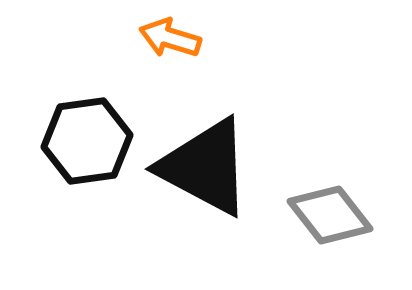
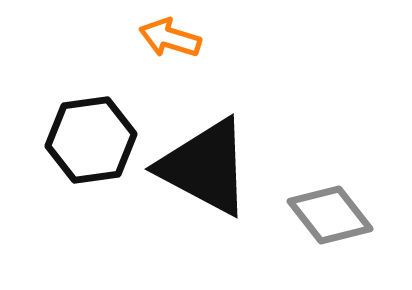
black hexagon: moved 4 px right, 1 px up
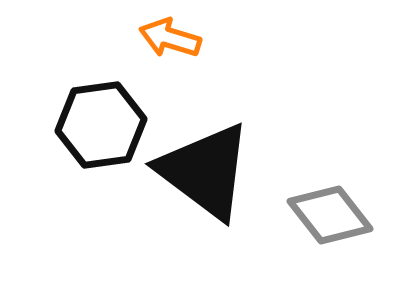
black hexagon: moved 10 px right, 15 px up
black triangle: moved 4 px down; rotated 9 degrees clockwise
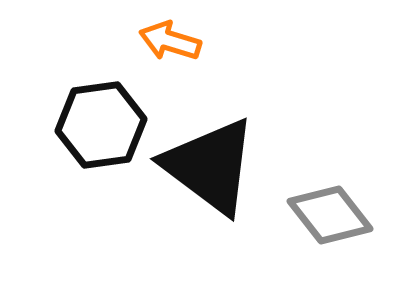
orange arrow: moved 3 px down
black triangle: moved 5 px right, 5 px up
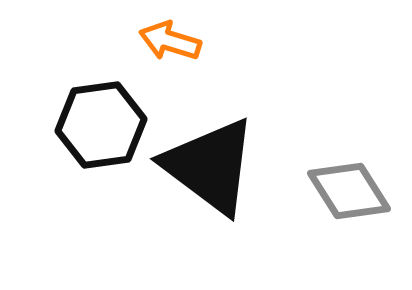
gray diamond: moved 19 px right, 24 px up; rotated 6 degrees clockwise
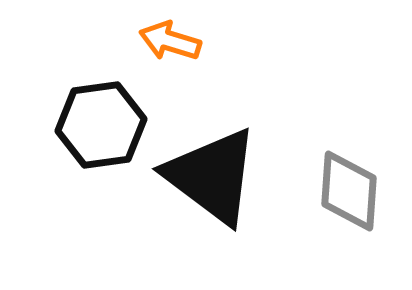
black triangle: moved 2 px right, 10 px down
gray diamond: rotated 36 degrees clockwise
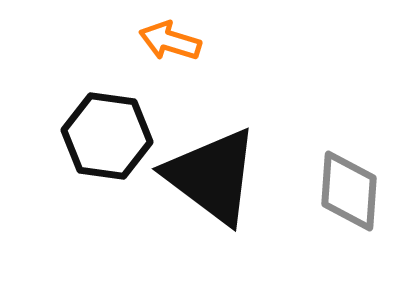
black hexagon: moved 6 px right, 11 px down; rotated 16 degrees clockwise
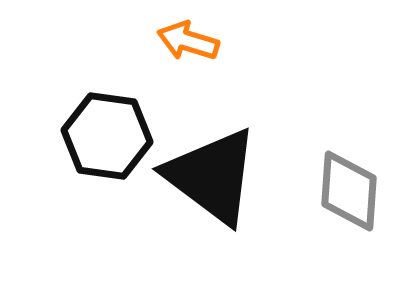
orange arrow: moved 18 px right
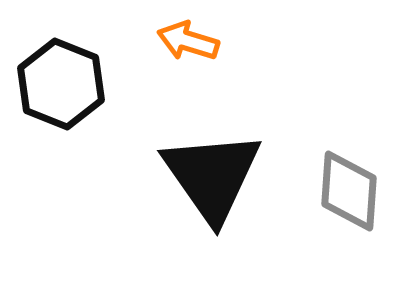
black hexagon: moved 46 px left, 52 px up; rotated 14 degrees clockwise
black triangle: rotated 18 degrees clockwise
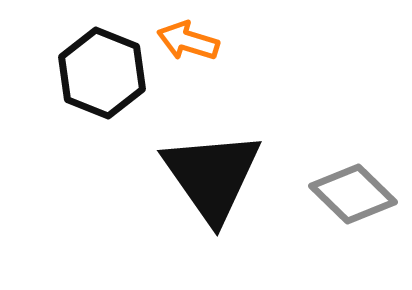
black hexagon: moved 41 px right, 11 px up
gray diamond: moved 4 px right, 3 px down; rotated 50 degrees counterclockwise
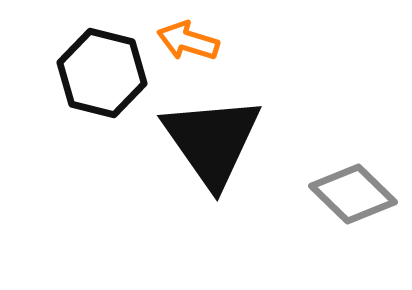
black hexagon: rotated 8 degrees counterclockwise
black triangle: moved 35 px up
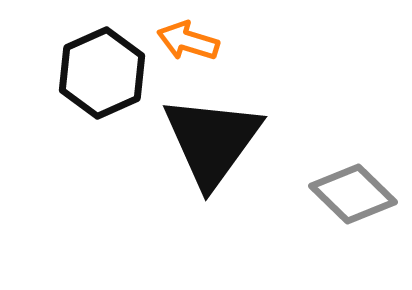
black hexagon: rotated 22 degrees clockwise
black triangle: rotated 11 degrees clockwise
